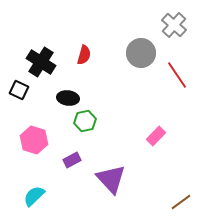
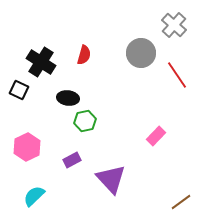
pink hexagon: moved 7 px left, 7 px down; rotated 16 degrees clockwise
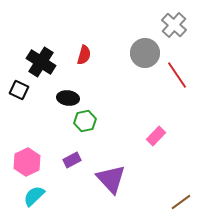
gray circle: moved 4 px right
pink hexagon: moved 15 px down
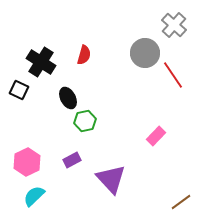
red line: moved 4 px left
black ellipse: rotated 55 degrees clockwise
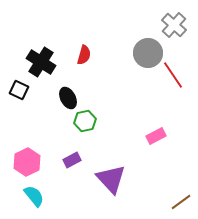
gray circle: moved 3 px right
pink rectangle: rotated 18 degrees clockwise
cyan semicircle: rotated 95 degrees clockwise
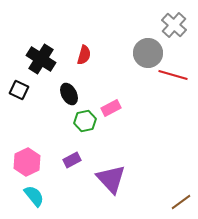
black cross: moved 3 px up
red line: rotated 40 degrees counterclockwise
black ellipse: moved 1 px right, 4 px up
pink rectangle: moved 45 px left, 28 px up
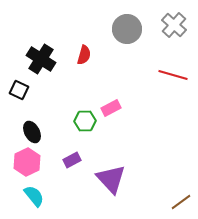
gray circle: moved 21 px left, 24 px up
black ellipse: moved 37 px left, 38 px down
green hexagon: rotated 10 degrees clockwise
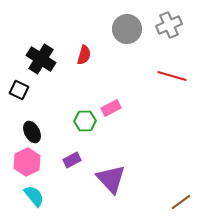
gray cross: moved 5 px left; rotated 25 degrees clockwise
red line: moved 1 px left, 1 px down
